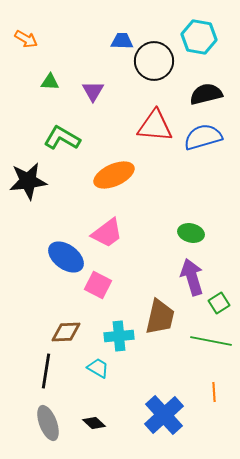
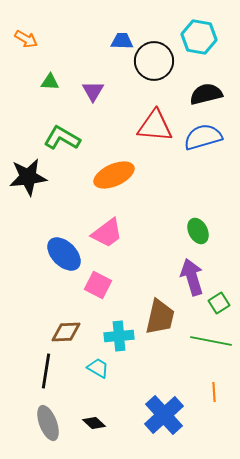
black star: moved 4 px up
green ellipse: moved 7 px right, 2 px up; rotated 50 degrees clockwise
blue ellipse: moved 2 px left, 3 px up; rotated 9 degrees clockwise
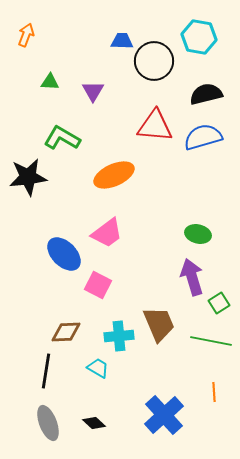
orange arrow: moved 4 px up; rotated 100 degrees counterclockwise
green ellipse: moved 3 px down; rotated 50 degrees counterclockwise
brown trapezoid: moved 1 px left, 7 px down; rotated 36 degrees counterclockwise
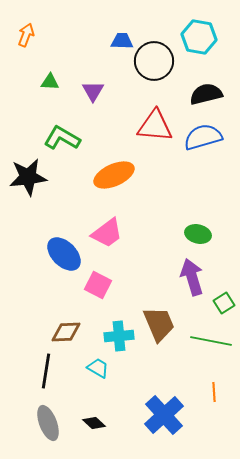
green square: moved 5 px right
